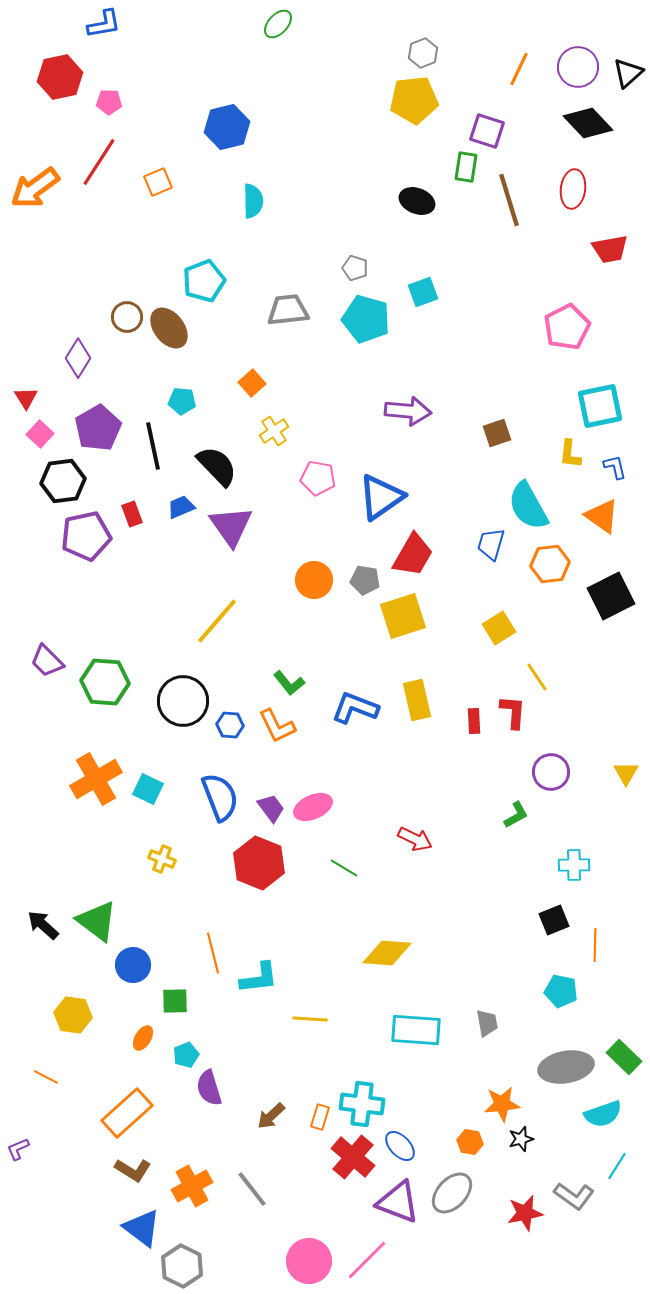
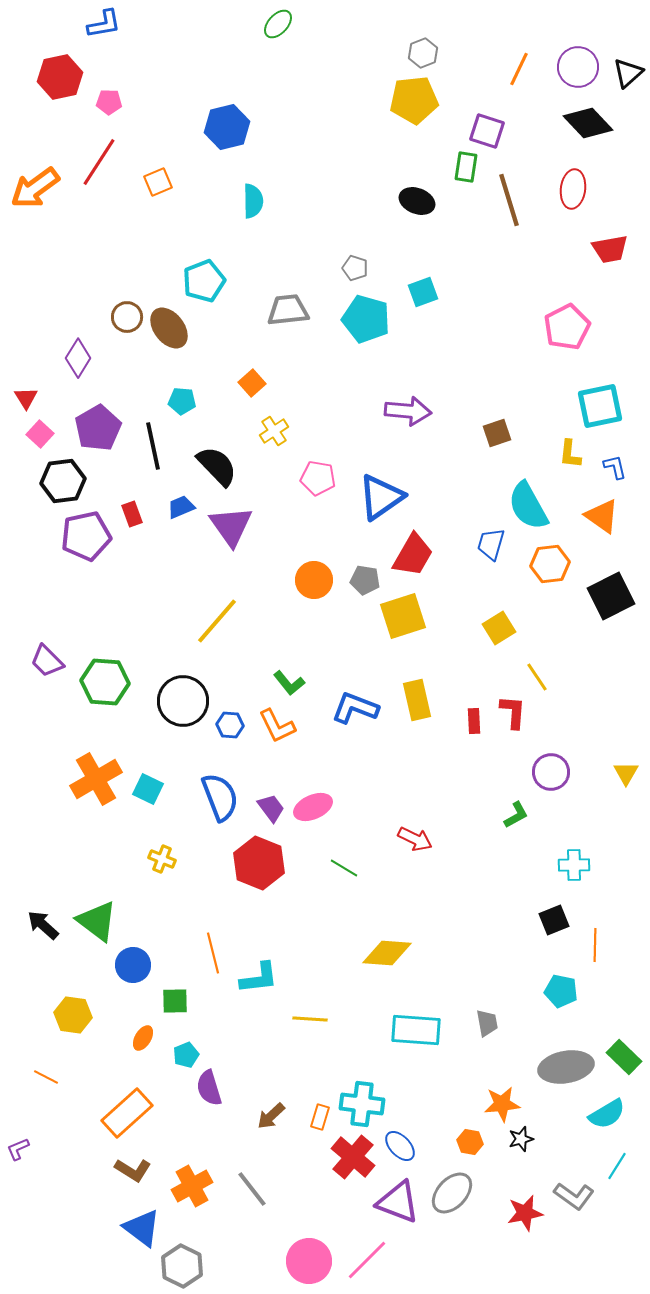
cyan semicircle at (603, 1114): moved 4 px right; rotated 12 degrees counterclockwise
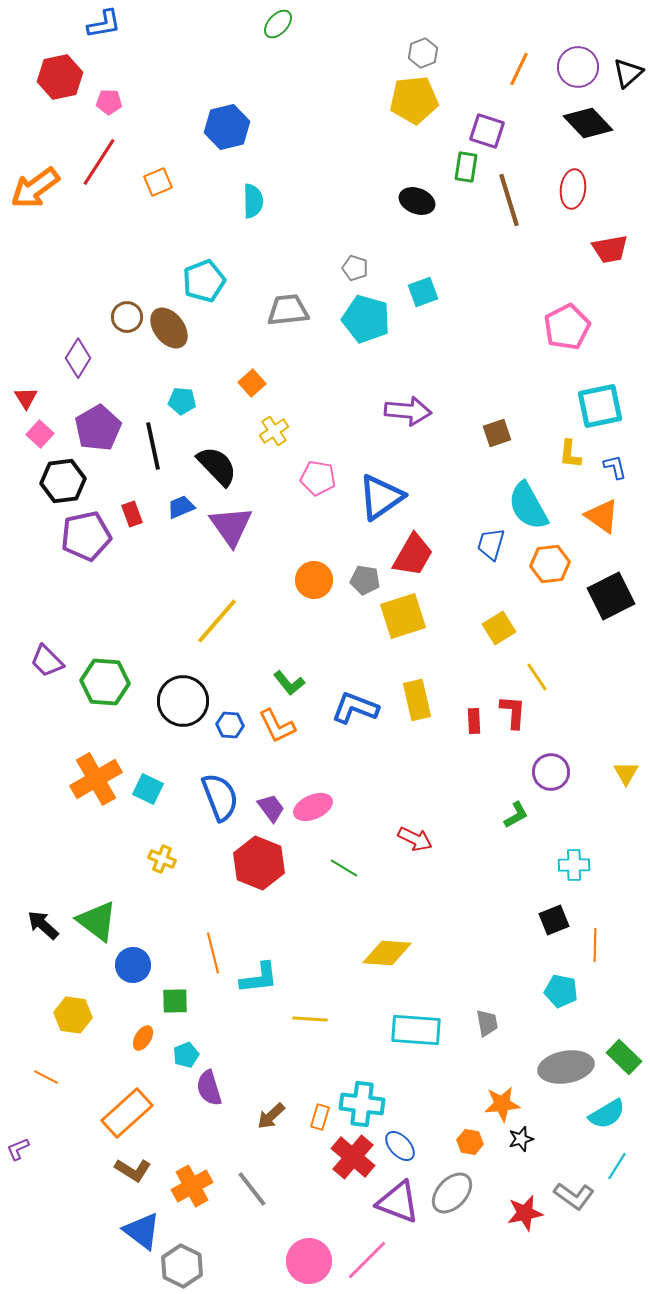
blue triangle at (142, 1228): moved 3 px down
